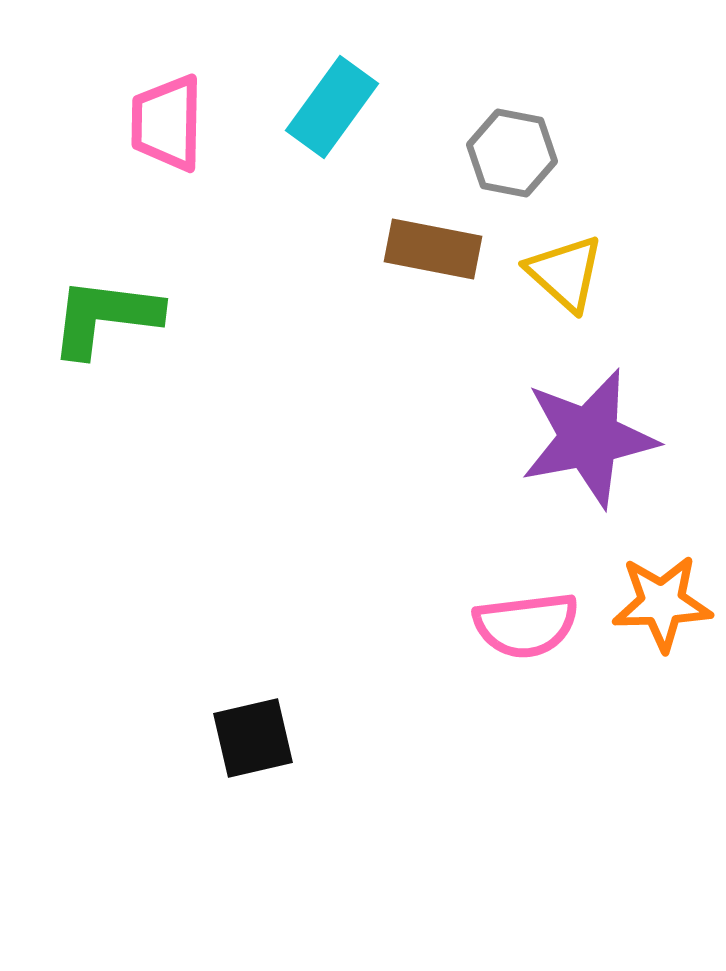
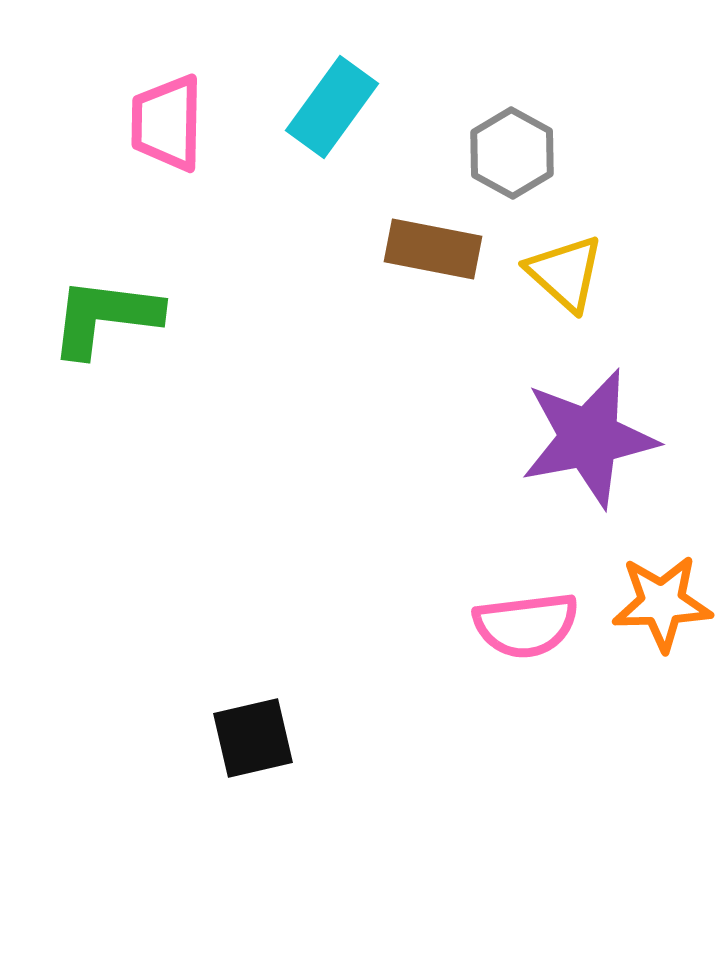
gray hexagon: rotated 18 degrees clockwise
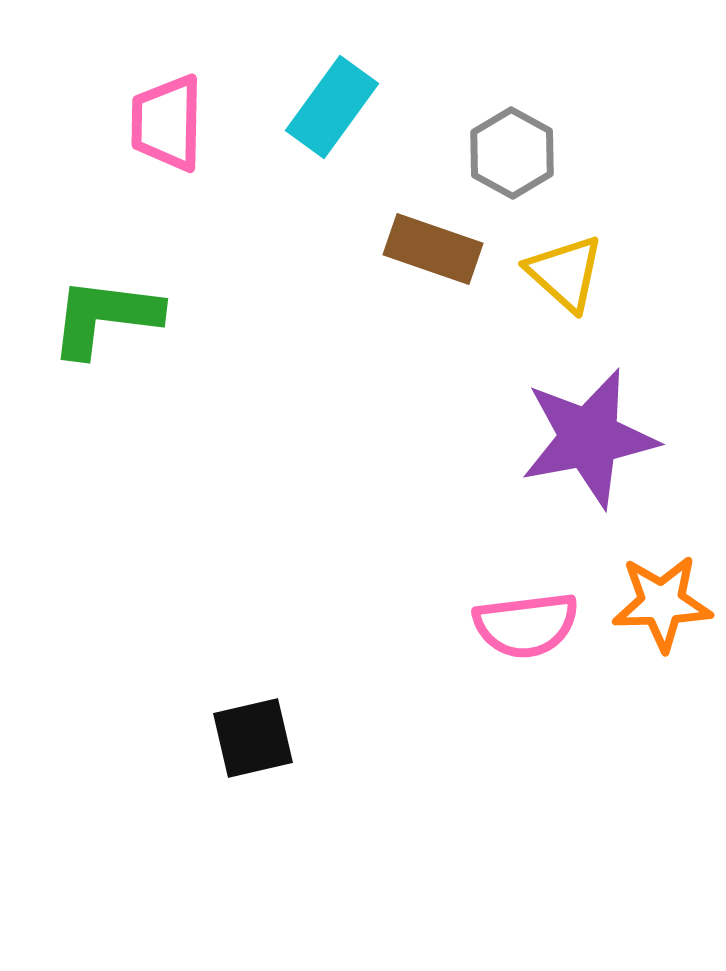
brown rectangle: rotated 8 degrees clockwise
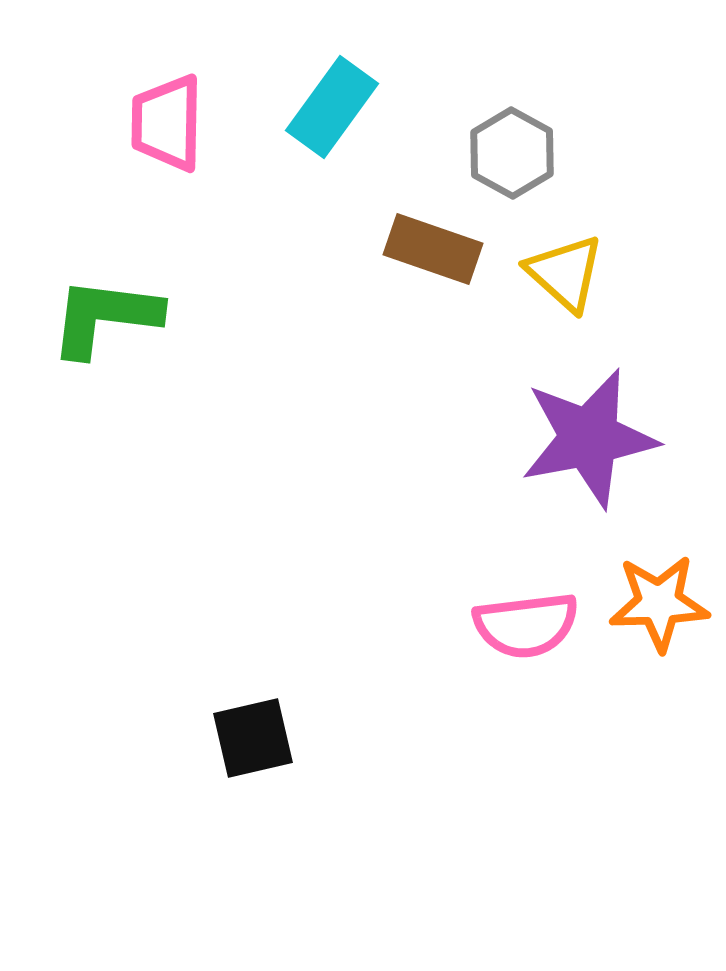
orange star: moved 3 px left
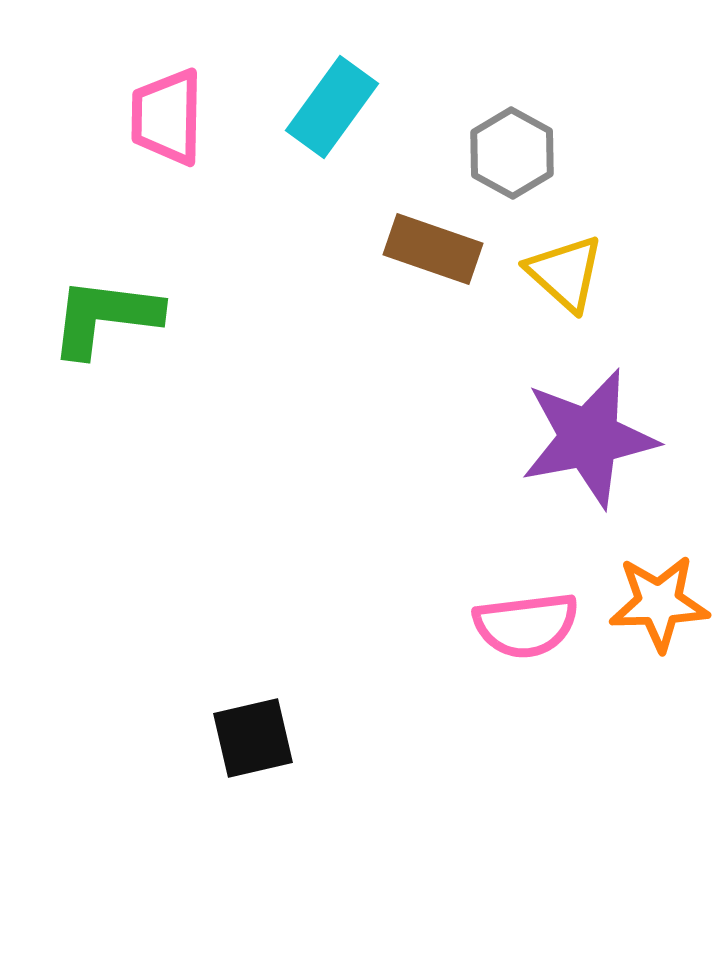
pink trapezoid: moved 6 px up
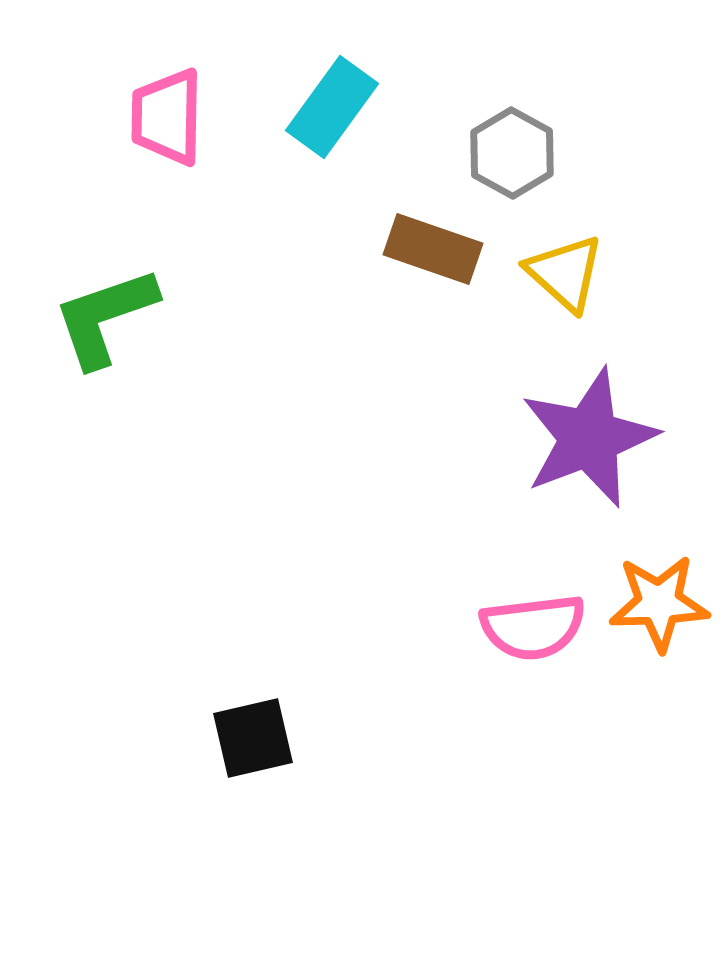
green L-shape: rotated 26 degrees counterclockwise
purple star: rotated 10 degrees counterclockwise
pink semicircle: moved 7 px right, 2 px down
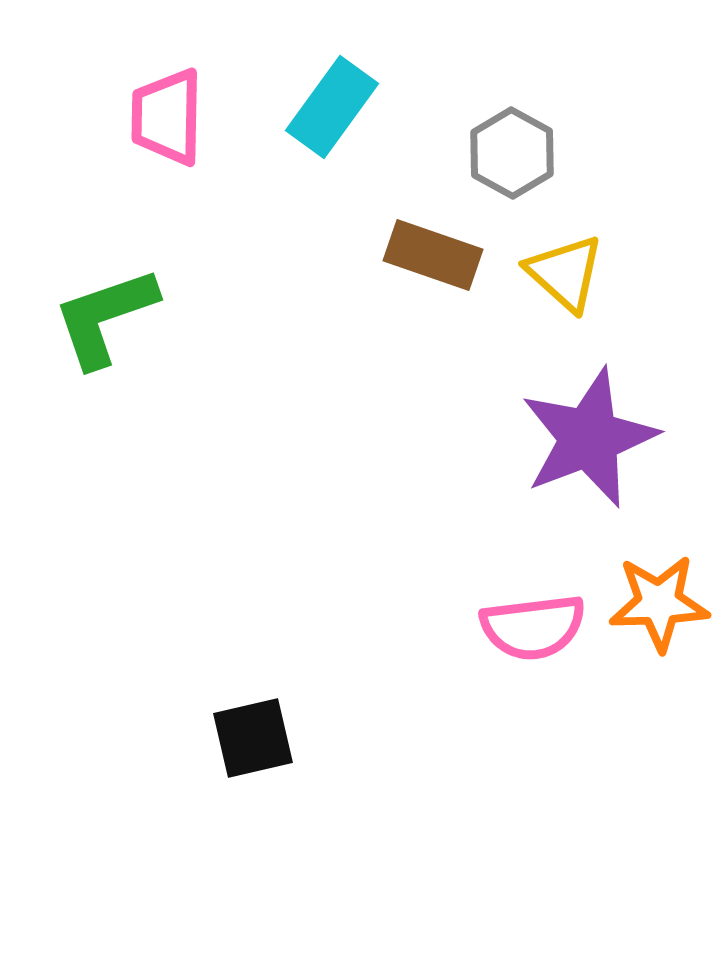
brown rectangle: moved 6 px down
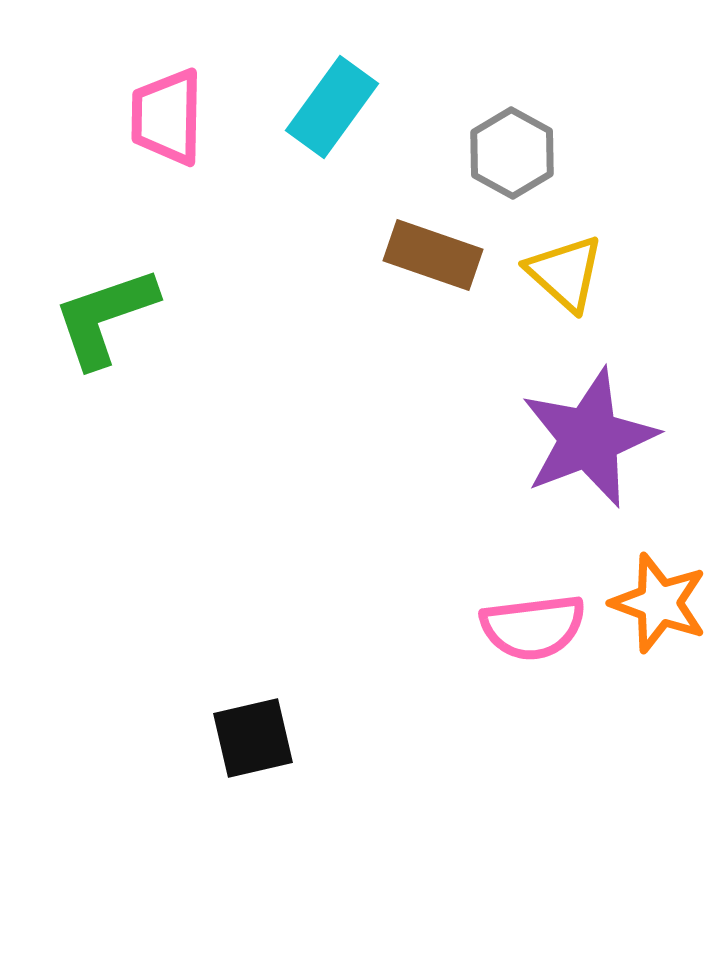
orange star: rotated 22 degrees clockwise
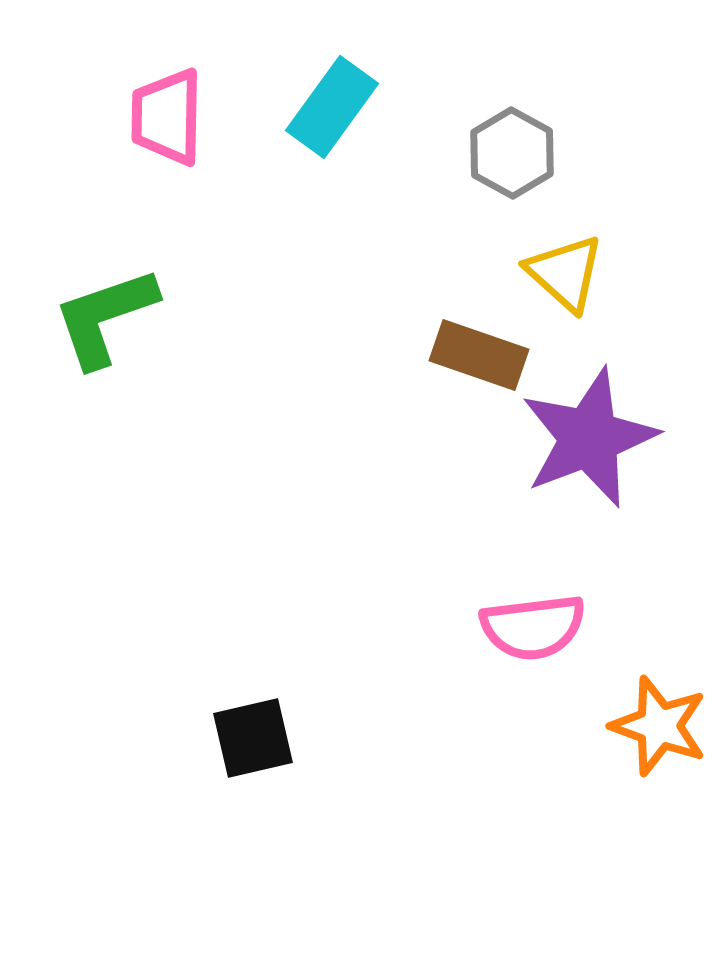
brown rectangle: moved 46 px right, 100 px down
orange star: moved 123 px down
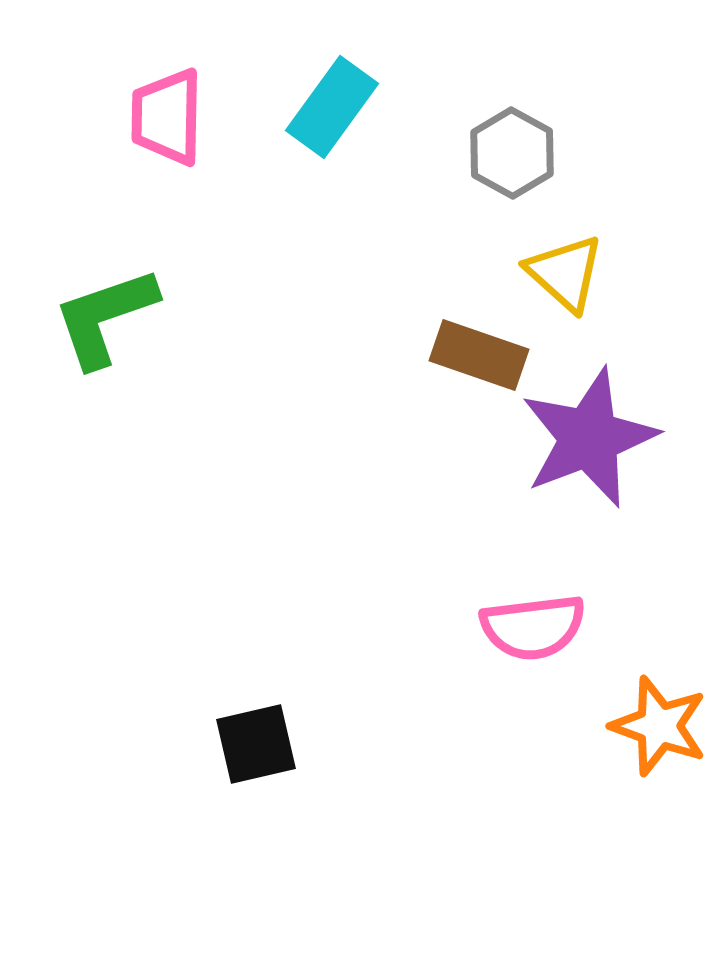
black square: moved 3 px right, 6 px down
